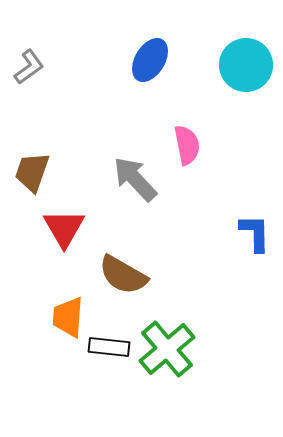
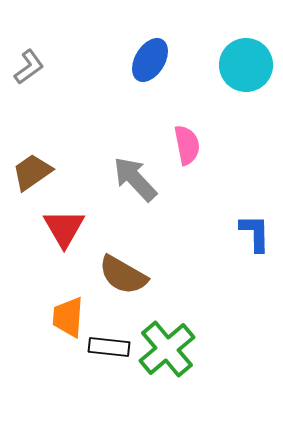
brown trapezoid: rotated 36 degrees clockwise
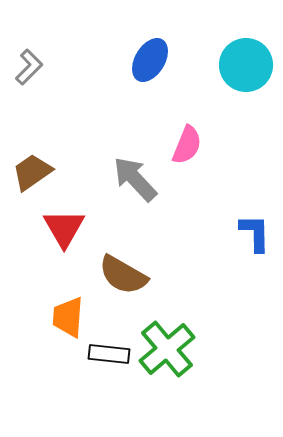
gray L-shape: rotated 9 degrees counterclockwise
pink semicircle: rotated 33 degrees clockwise
black rectangle: moved 7 px down
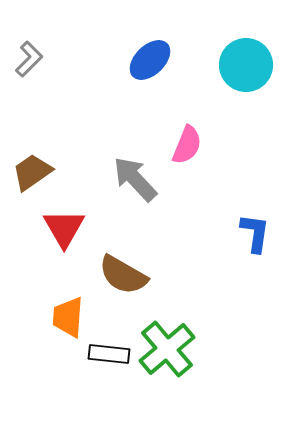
blue ellipse: rotated 15 degrees clockwise
gray L-shape: moved 8 px up
blue L-shape: rotated 9 degrees clockwise
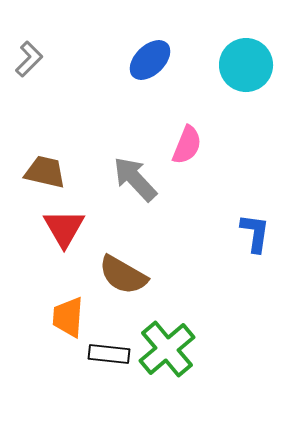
brown trapezoid: moved 13 px right; rotated 48 degrees clockwise
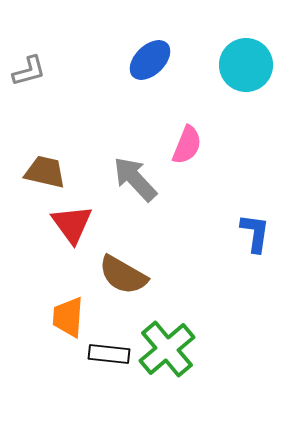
gray L-shape: moved 12 px down; rotated 30 degrees clockwise
red triangle: moved 8 px right, 4 px up; rotated 6 degrees counterclockwise
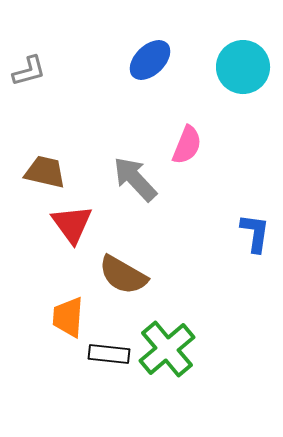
cyan circle: moved 3 px left, 2 px down
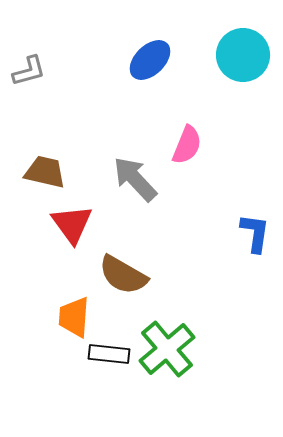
cyan circle: moved 12 px up
orange trapezoid: moved 6 px right
